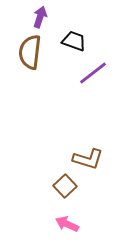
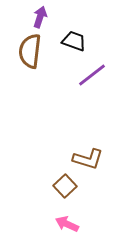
brown semicircle: moved 1 px up
purple line: moved 1 px left, 2 px down
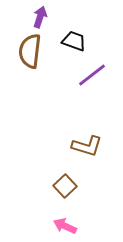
brown L-shape: moved 1 px left, 13 px up
pink arrow: moved 2 px left, 2 px down
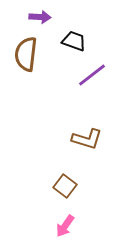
purple arrow: rotated 75 degrees clockwise
brown semicircle: moved 4 px left, 3 px down
brown L-shape: moved 7 px up
brown square: rotated 10 degrees counterclockwise
pink arrow: rotated 80 degrees counterclockwise
